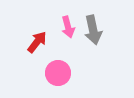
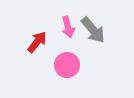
gray arrow: rotated 28 degrees counterclockwise
pink circle: moved 9 px right, 8 px up
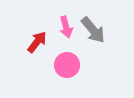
pink arrow: moved 2 px left
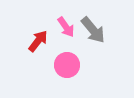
pink arrow: rotated 20 degrees counterclockwise
red arrow: moved 1 px right, 1 px up
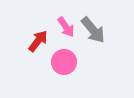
pink circle: moved 3 px left, 3 px up
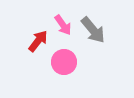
pink arrow: moved 3 px left, 2 px up
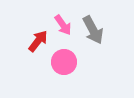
gray arrow: rotated 12 degrees clockwise
